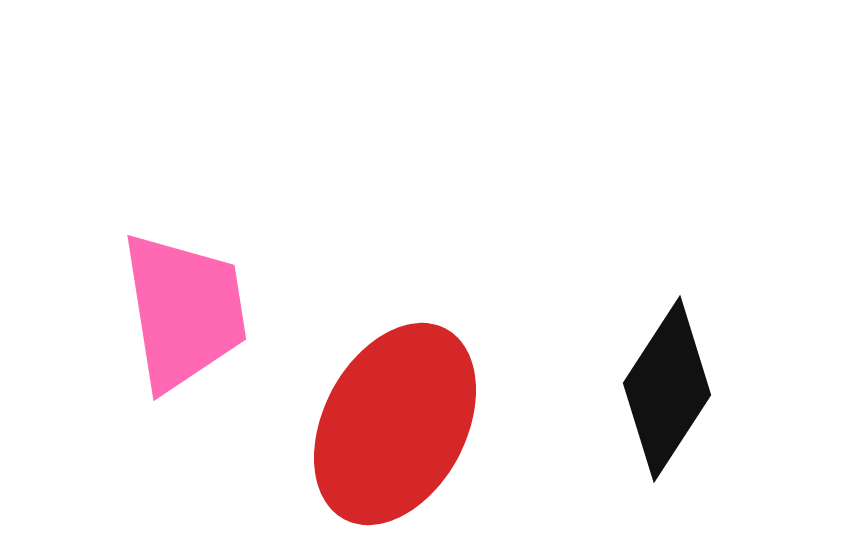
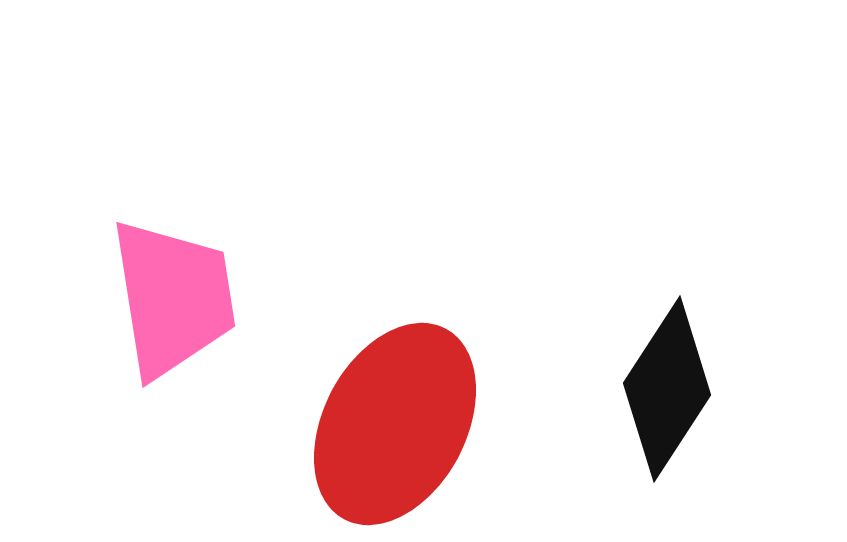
pink trapezoid: moved 11 px left, 13 px up
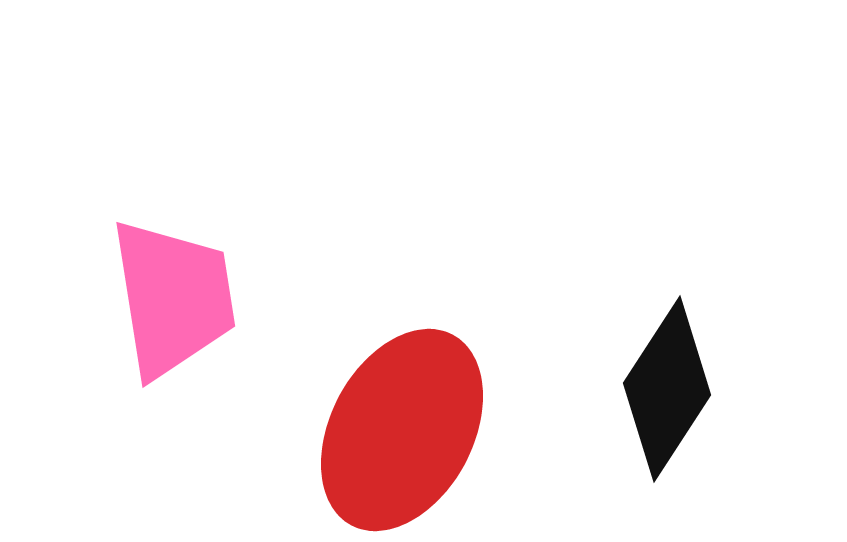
red ellipse: moved 7 px right, 6 px down
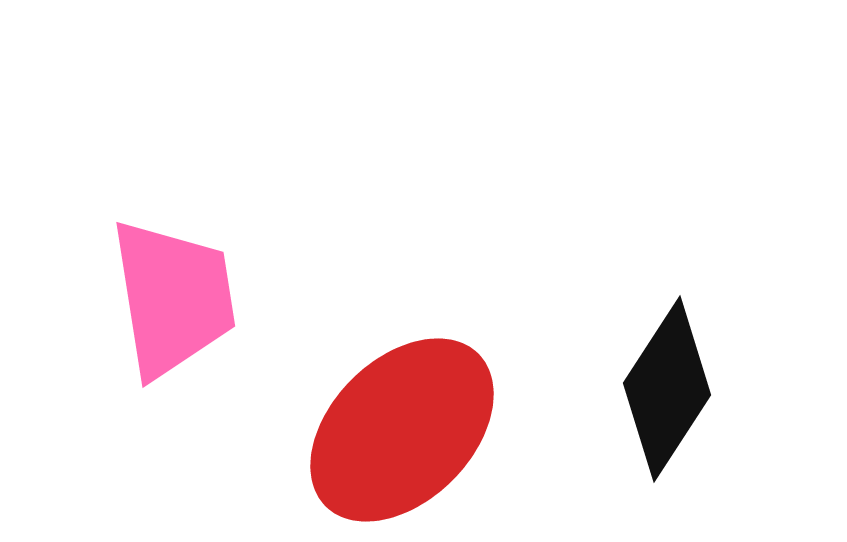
red ellipse: rotated 17 degrees clockwise
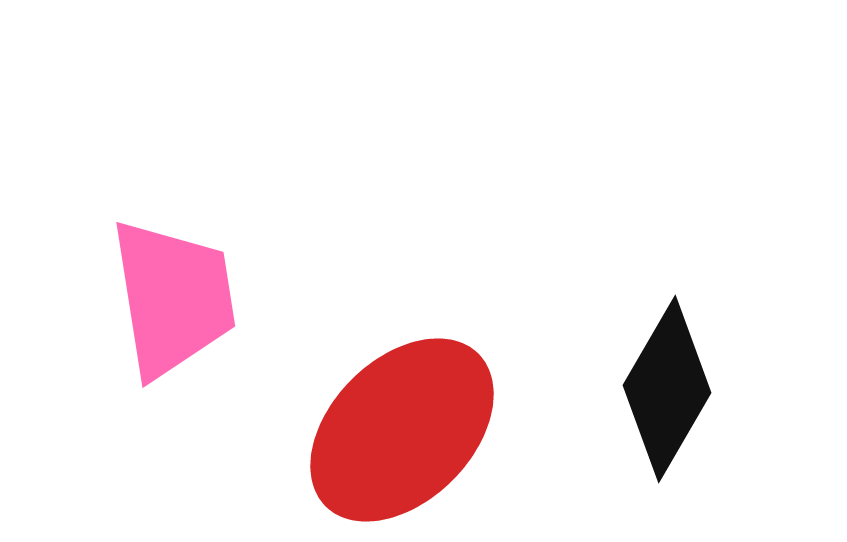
black diamond: rotated 3 degrees counterclockwise
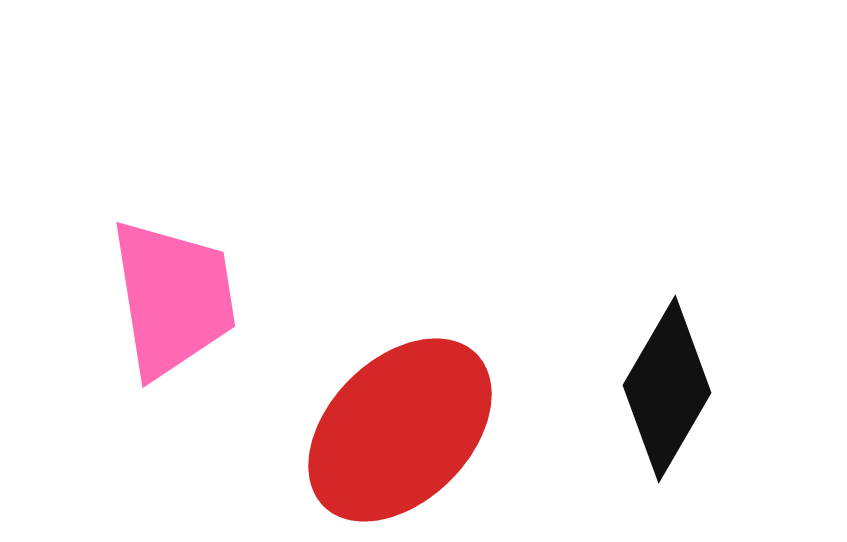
red ellipse: moved 2 px left
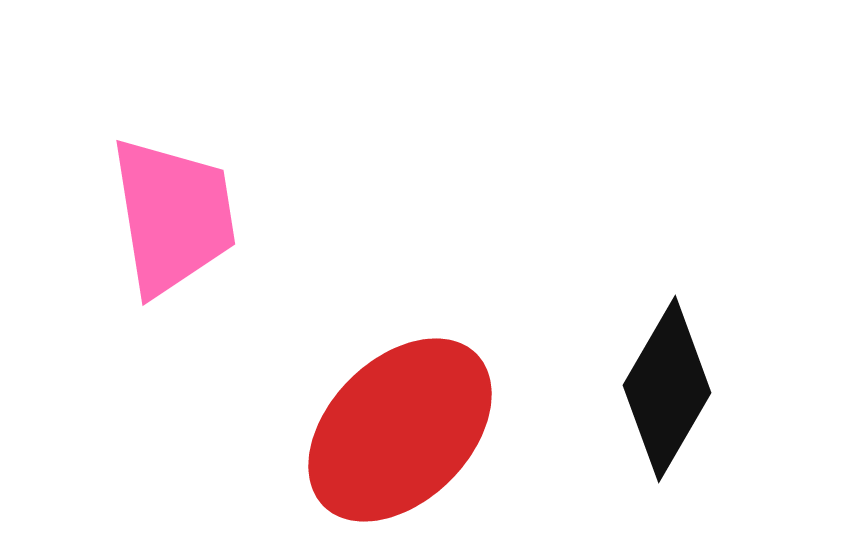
pink trapezoid: moved 82 px up
